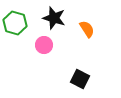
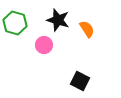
black star: moved 4 px right, 2 px down
black square: moved 2 px down
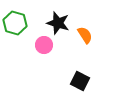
black star: moved 3 px down
orange semicircle: moved 2 px left, 6 px down
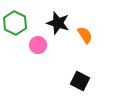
green hexagon: rotated 10 degrees clockwise
pink circle: moved 6 px left
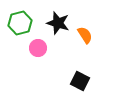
green hexagon: moved 5 px right; rotated 20 degrees clockwise
pink circle: moved 3 px down
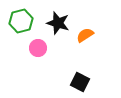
green hexagon: moved 1 px right, 2 px up
orange semicircle: rotated 90 degrees counterclockwise
black square: moved 1 px down
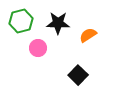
black star: rotated 15 degrees counterclockwise
orange semicircle: moved 3 px right
black square: moved 2 px left, 7 px up; rotated 18 degrees clockwise
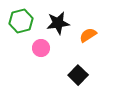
black star: rotated 10 degrees counterclockwise
pink circle: moved 3 px right
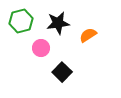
black square: moved 16 px left, 3 px up
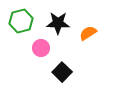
black star: rotated 10 degrees clockwise
orange semicircle: moved 2 px up
